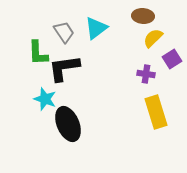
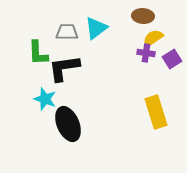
gray trapezoid: moved 3 px right; rotated 55 degrees counterclockwise
yellow semicircle: rotated 10 degrees clockwise
purple cross: moved 21 px up
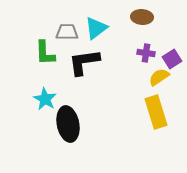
brown ellipse: moved 1 px left, 1 px down
yellow semicircle: moved 6 px right, 39 px down
green L-shape: moved 7 px right
black L-shape: moved 20 px right, 6 px up
cyan star: rotated 10 degrees clockwise
black ellipse: rotated 12 degrees clockwise
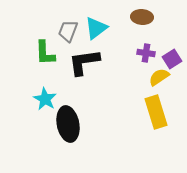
gray trapezoid: moved 1 px right, 1 px up; rotated 70 degrees counterclockwise
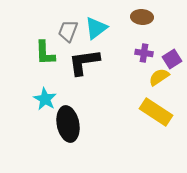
purple cross: moved 2 px left
yellow rectangle: rotated 40 degrees counterclockwise
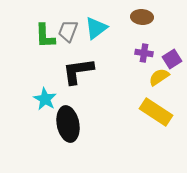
green L-shape: moved 17 px up
black L-shape: moved 6 px left, 9 px down
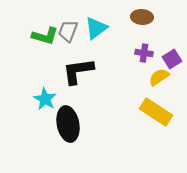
green L-shape: rotated 72 degrees counterclockwise
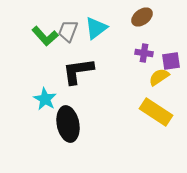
brown ellipse: rotated 40 degrees counterclockwise
green L-shape: rotated 32 degrees clockwise
purple square: moved 1 px left, 2 px down; rotated 24 degrees clockwise
